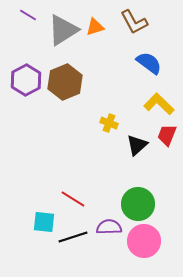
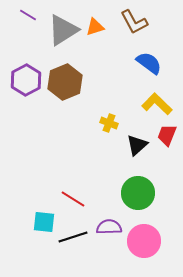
yellow L-shape: moved 2 px left
green circle: moved 11 px up
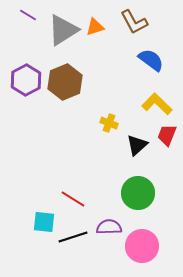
blue semicircle: moved 2 px right, 3 px up
pink circle: moved 2 px left, 5 px down
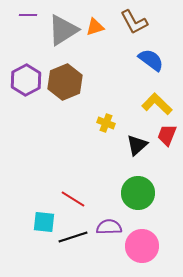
purple line: rotated 30 degrees counterclockwise
yellow cross: moved 3 px left
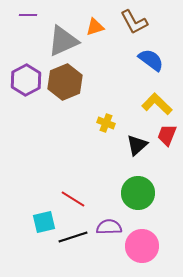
gray triangle: moved 11 px down; rotated 8 degrees clockwise
cyan square: rotated 20 degrees counterclockwise
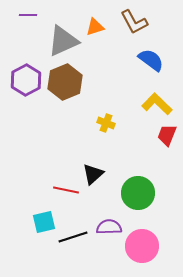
black triangle: moved 44 px left, 29 px down
red line: moved 7 px left, 9 px up; rotated 20 degrees counterclockwise
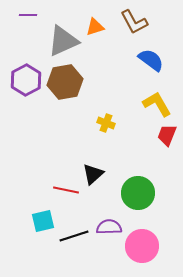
brown hexagon: rotated 12 degrees clockwise
yellow L-shape: rotated 16 degrees clockwise
cyan square: moved 1 px left, 1 px up
black line: moved 1 px right, 1 px up
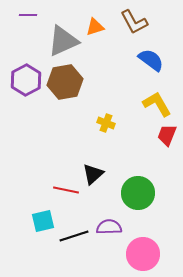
pink circle: moved 1 px right, 8 px down
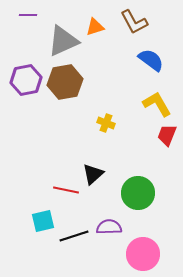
purple hexagon: rotated 16 degrees clockwise
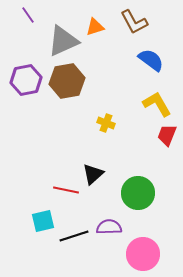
purple line: rotated 54 degrees clockwise
brown hexagon: moved 2 px right, 1 px up
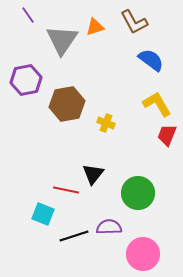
gray triangle: moved 1 px left, 1 px up; rotated 32 degrees counterclockwise
brown hexagon: moved 23 px down
black triangle: rotated 10 degrees counterclockwise
cyan square: moved 7 px up; rotated 35 degrees clockwise
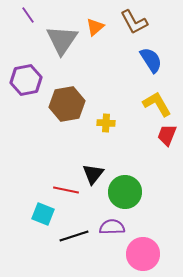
orange triangle: rotated 24 degrees counterclockwise
blue semicircle: rotated 20 degrees clockwise
yellow cross: rotated 18 degrees counterclockwise
green circle: moved 13 px left, 1 px up
purple semicircle: moved 3 px right
